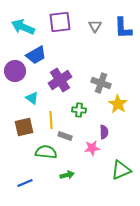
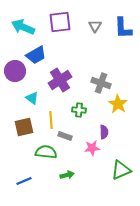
blue line: moved 1 px left, 2 px up
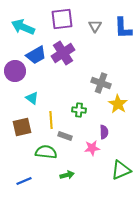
purple square: moved 2 px right, 3 px up
purple cross: moved 3 px right, 27 px up
brown square: moved 2 px left
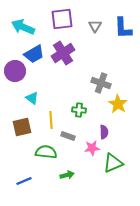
blue trapezoid: moved 2 px left, 1 px up
gray rectangle: moved 3 px right
green triangle: moved 8 px left, 7 px up
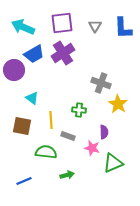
purple square: moved 4 px down
purple circle: moved 1 px left, 1 px up
brown square: moved 1 px up; rotated 24 degrees clockwise
pink star: rotated 21 degrees clockwise
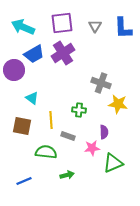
yellow star: rotated 24 degrees counterclockwise
pink star: rotated 21 degrees counterclockwise
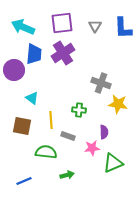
blue trapezoid: rotated 55 degrees counterclockwise
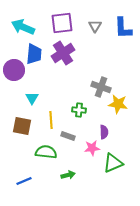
gray cross: moved 4 px down
cyan triangle: rotated 24 degrees clockwise
green arrow: moved 1 px right
